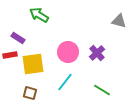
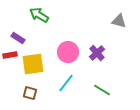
cyan line: moved 1 px right, 1 px down
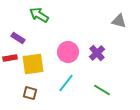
red rectangle: moved 3 px down
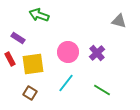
green arrow: rotated 12 degrees counterclockwise
red rectangle: moved 1 px down; rotated 72 degrees clockwise
brown square: rotated 16 degrees clockwise
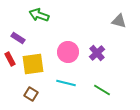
cyan line: rotated 66 degrees clockwise
brown square: moved 1 px right, 1 px down
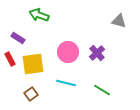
brown square: rotated 24 degrees clockwise
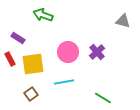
green arrow: moved 4 px right
gray triangle: moved 4 px right
purple cross: moved 1 px up
cyan line: moved 2 px left, 1 px up; rotated 24 degrees counterclockwise
green line: moved 1 px right, 8 px down
